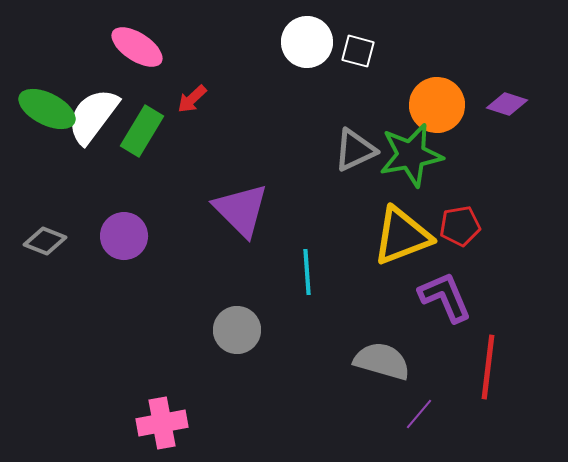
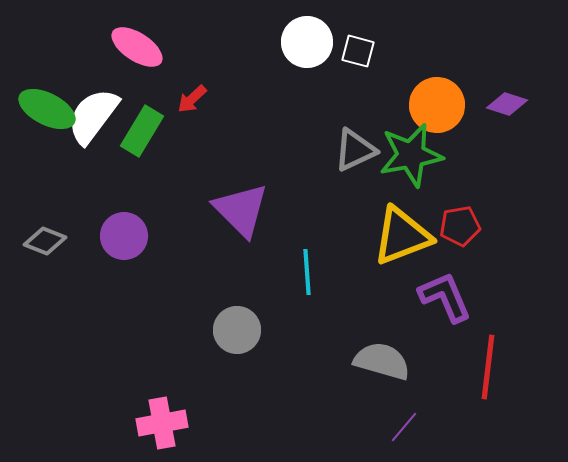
purple line: moved 15 px left, 13 px down
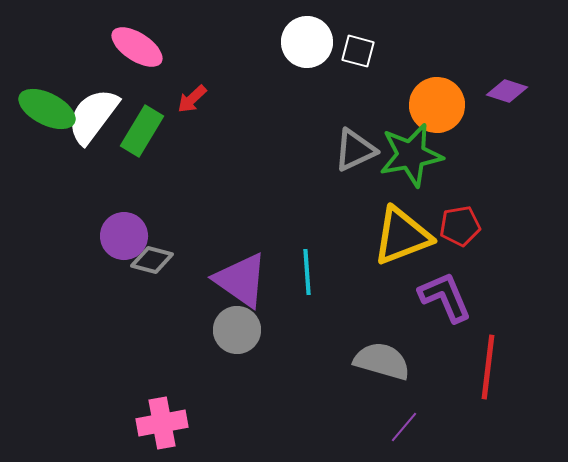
purple diamond: moved 13 px up
purple triangle: moved 70 px down; rotated 10 degrees counterclockwise
gray diamond: moved 107 px right, 19 px down; rotated 6 degrees counterclockwise
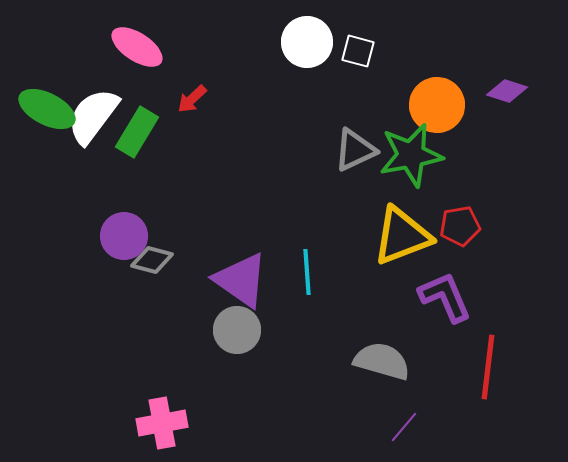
green rectangle: moved 5 px left, 1 px down
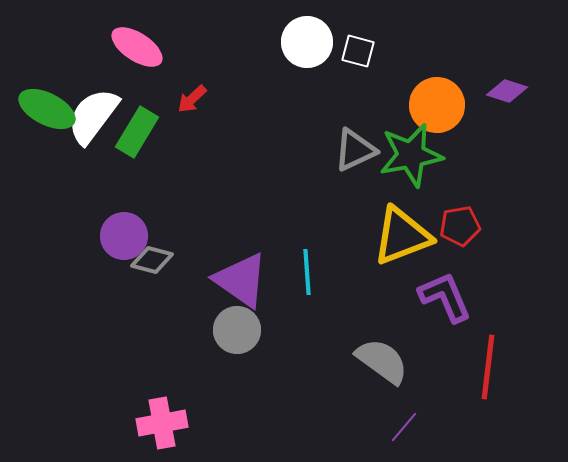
gray semicircle: rotated 20 degrees clockwise
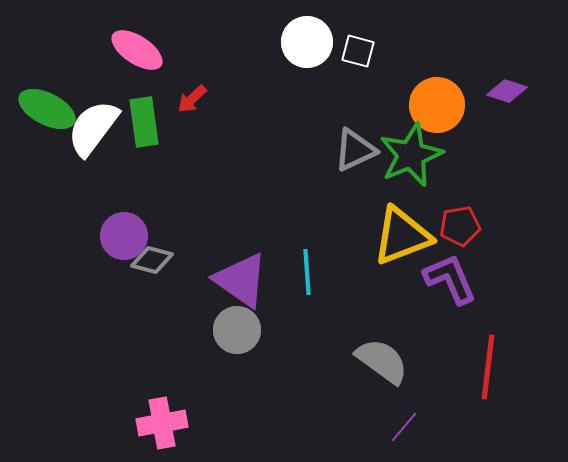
pink ellipse: moved 3 px down
white semicircle: moved 12 px down
green rectangle: moved 7 px right, 10 px up; rotated 39 degrees counterclockwise
green star: rotated 12 degrees counterclockwise
purple L-shape: moved 5 px right, 18 px up
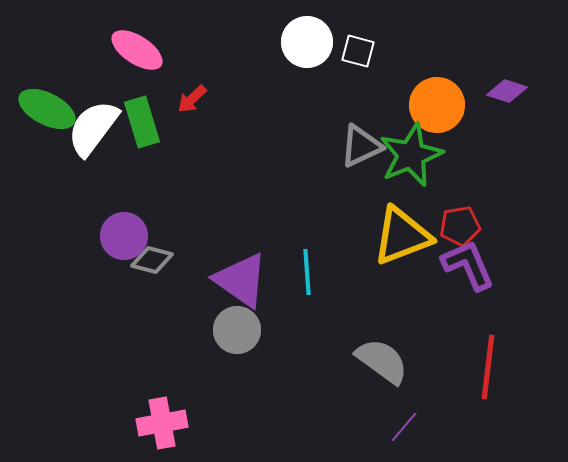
green rectangle: moved 2 px left; rotated 9 degrees counterclockwise
gray triangle: moved 6 px right, 4 px up
purple L-shape: moved 18 px right, 14 px up
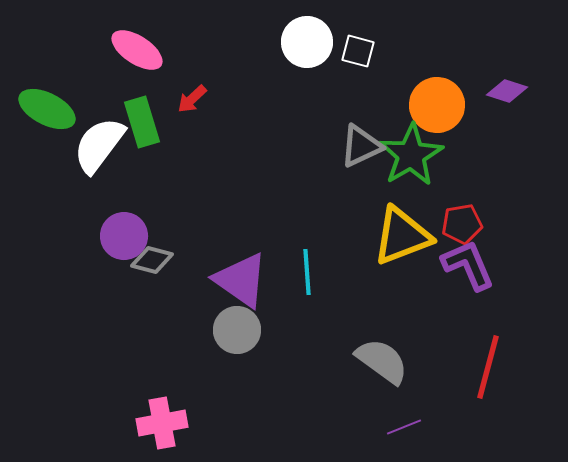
white semicircle: moved 6 px right, 17 px down
green star: rotated 8 degrees counterclockwise
red pentagon: moved 2 px right, 2 px up
red line: rotated 8 degrees clockwise
purple line: rotated 28 degrees clockwise
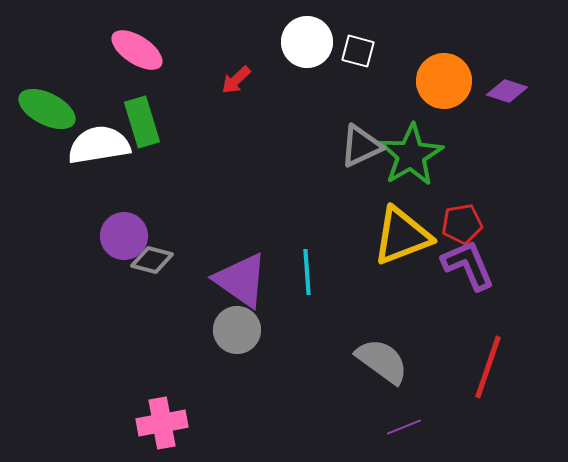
red arrow: moved 44 px right, 19 px up
orange circle: moved 7 px right, 24 px up
white semicircle: rotated 44 degrees clockwise
red line: rotated 4 degrees clockwise
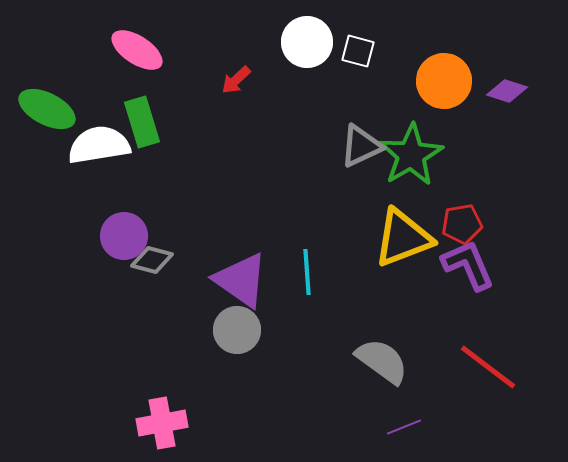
yellow triangle: moved 1 px right, 2 px down
red line: rotated 72 degrees counterclockwise
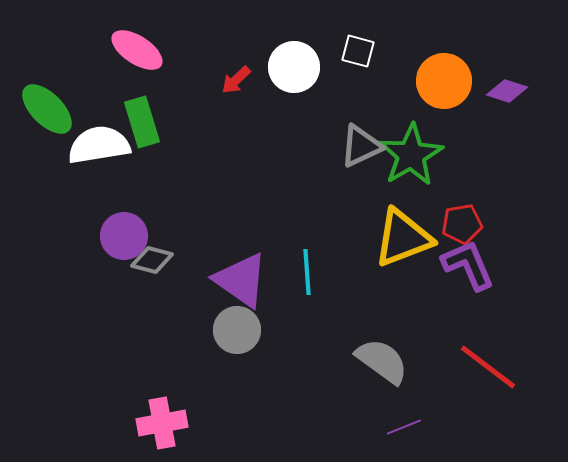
white circle: moved 13 px left, 25 px down
green ellipse: rotated 18 degrees clockwise
